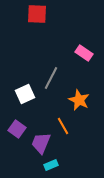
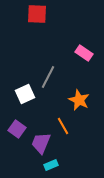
gray line: moved 3 px left, 1 px up
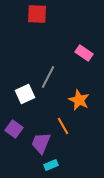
purple square: moved 3 px left
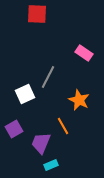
purple square: rotated 24 degrees clockwise
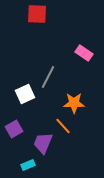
orange star: moved 5 px left, 3 px down; rotated 25 degrees counterclockwise
orange line: rotated 12 degrees counterclockwise
purple trapezoid: moved 2 px right
cyan rectangle: moved 23 px left
